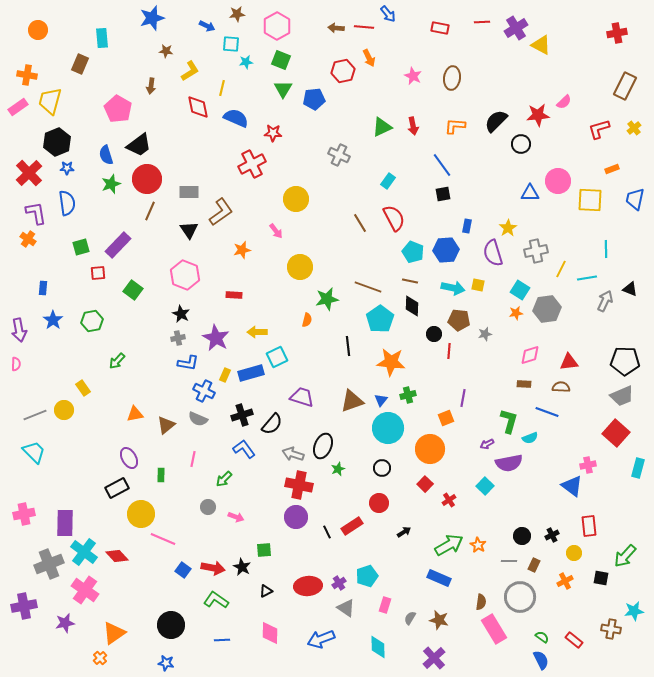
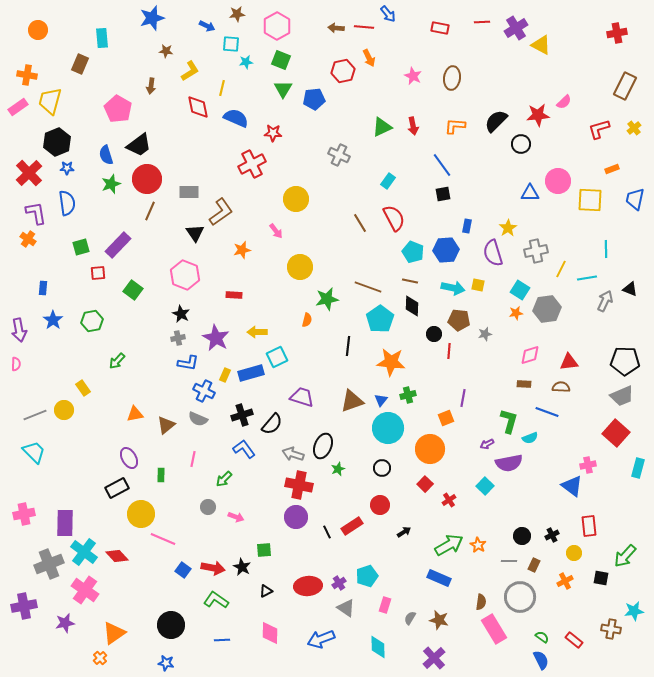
black triangle at (189, 230): moved 6 px right, 3 px down
black line at (348, 346): rotated 12 degrees clockwise
red circle at (379, 503): moved 1 px right, 2 px down
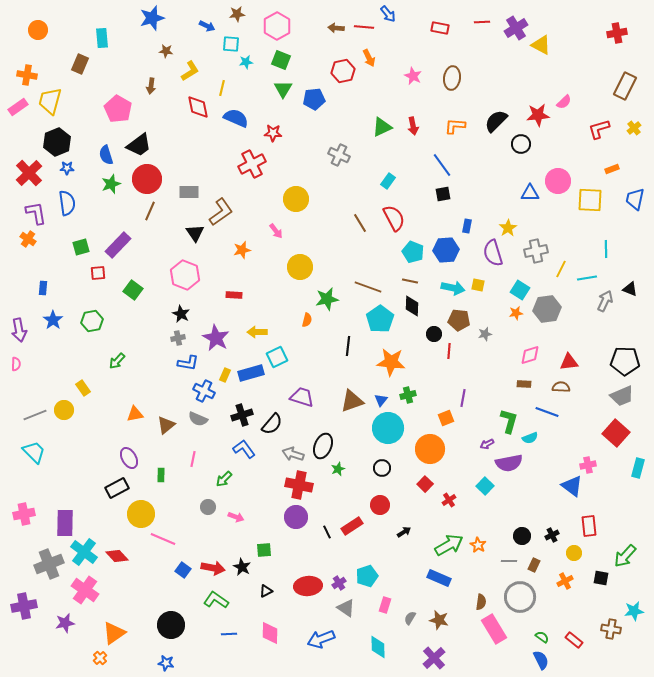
blue line at (222, 640): moved 7 px right, 6 px up
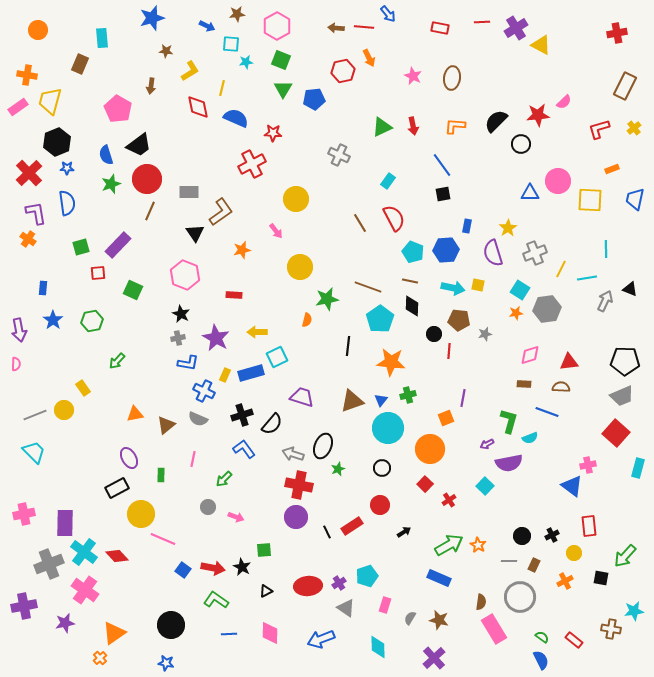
gray cross at (536, 251): moved 1 px left, 2 px down; rotated 10 degrees counterclockwise
green square at (133, 290): rotated 12 degrees counterclockwise
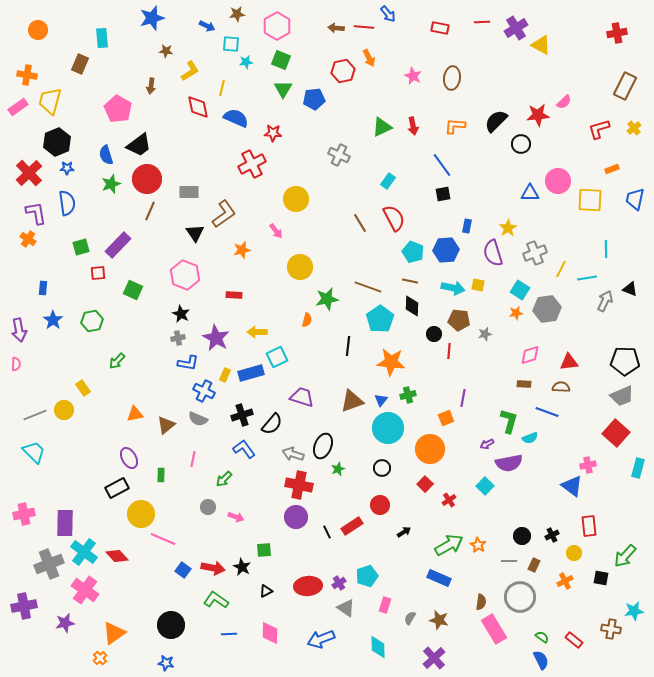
brown L-shape at (221, 212): moved 3 px right, 2 px down
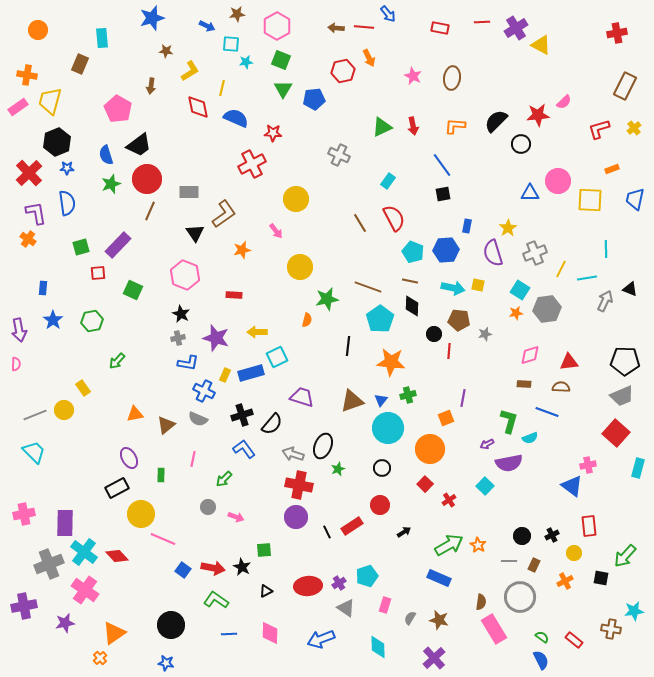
purple star at (216, 338): rotated 12 degrees counterclockwise
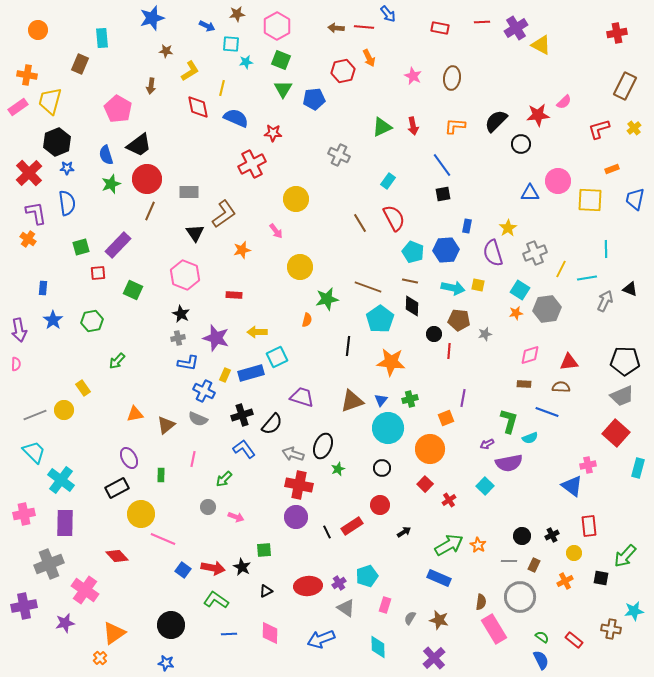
green cross at (408, 395): moved 2 px right, 4 px down
cyan cross at (84, 552): moved 23 px left, 72 px up
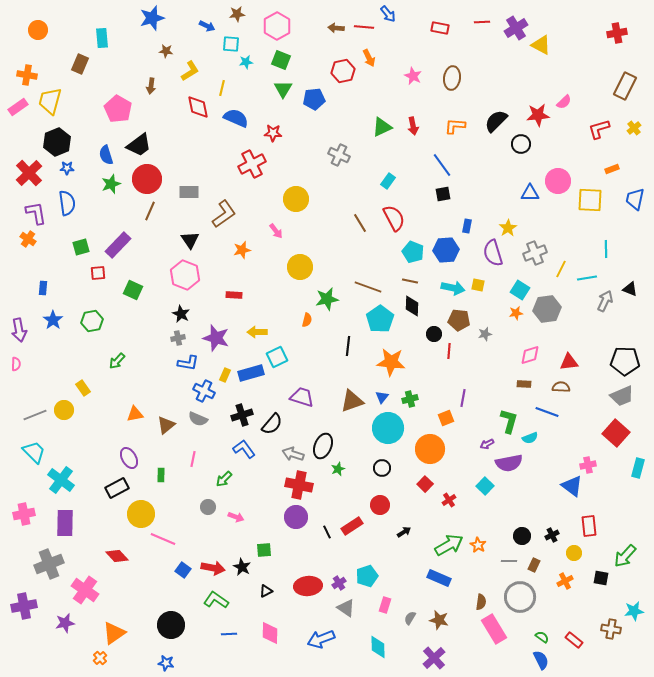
black triangle at (195, 233): moved 5 px left, 7 px down
blue triangle at (381, 400): moved 1 px right, 3 px up
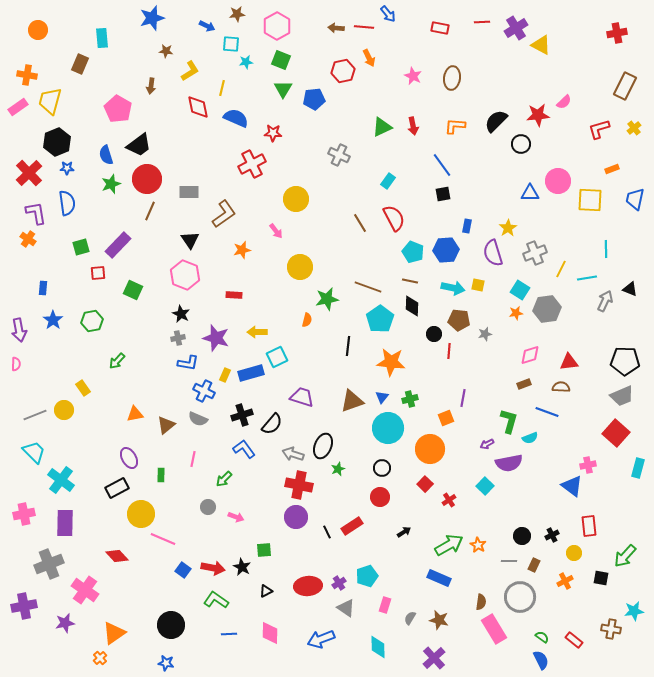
brown rectangle at (524, 384): rotated 24 degrees counterclockwise
red circle at (380, 505): moved 8 px up
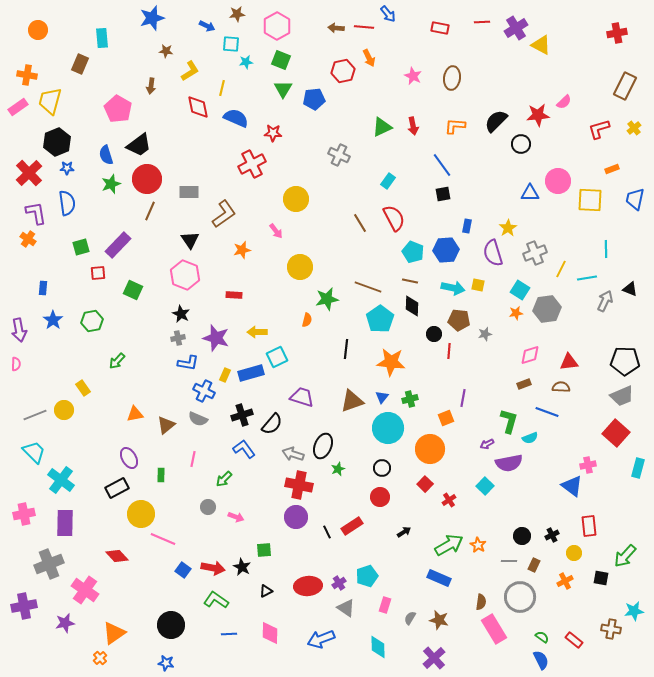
black line at (348, 346): moved 2 px left, 3 px down
